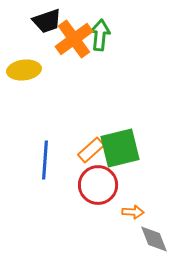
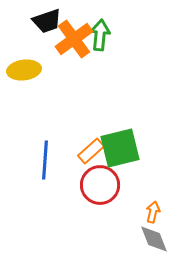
orange rectangle: moved 1 px down
red circle: moved 2 px right
orange arrow: moved 20 px right; rotated 80 degrees counterclockwise
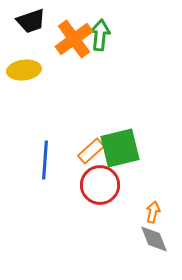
black trapezoid: moved 16 px left
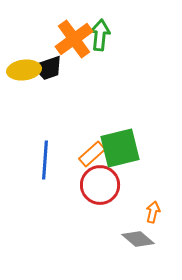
black trapezoid: moved 17 px right, 47 px down
orange rectangle: moved 1 px right, 3 px down
gray diamond: moved 16 px left; rotated 28 degrees counterclockwise
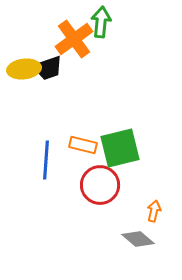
green arrow: moved 1 px right, 13 px up
yellow ellipse: moved 1 px up
orange rectangle: moved 9 px left, 9 px up; rotated 56 degrees clockwise
blue line: moved 1 px right
orange arrow: moved 1 px right, 1 px up
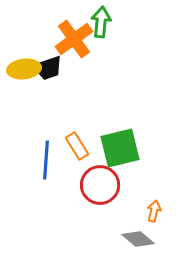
orange rectangle: moved 6 px left, 1 px down; rotated 44 degrees clockwise
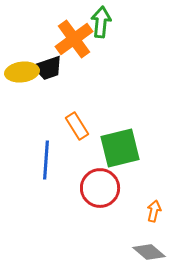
yellow ellipse: moved 2 px left, 3 px down
orange rectangle: moved 20 px up
red circle: moved 3 px down
gray diamond: moved 11 px right, 13 px down
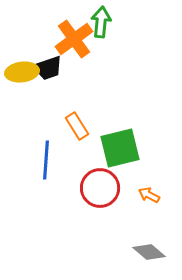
orange arrow: moved 5 px left, 16 px up; rotated 75 degrees counterclockwise
